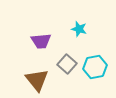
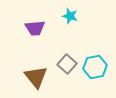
cyan star: moved 9 px left, 13 px up
purple trapezoid: moved 6 px left, 13 px up
brown triangle: moved 1 px left, 3 px up
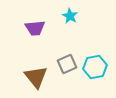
cyan star: rotated 14 degrees clockwise
gray square: rotated 24 degrees clockwise
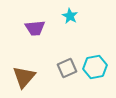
gray square: moved 4 px down
brown triangle: moved 12 px left; rotated 20 degrees clockwise
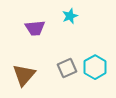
cyan star: rotated 21 degrees clockwise
cyan hexagon: rotated 20 degrees counterclockwise
brown triangle: moved 2 px up
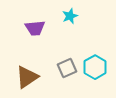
brown triangle: moved 3 px right, 2 px down; rotated 15 degrees clockwise
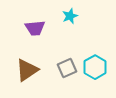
brown triangle: moved 7 px up
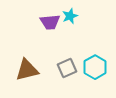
purple trapezoid: moved 15 px right, 6 px up
brown triangle: rotated 20 degrees clockwise
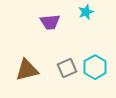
cyan star: moved 16 px right, 4 px up
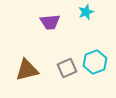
cyan hexagon: moved 5 px up; rotated 10 degrees clockwise
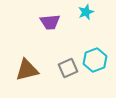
cyan hexagon: moved 2 px up
gray square: moved 1 px right
